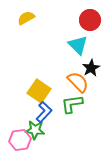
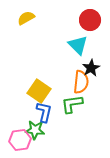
orange semicircle: moved 3 px right; rotated 50 degrees clockwise
blue L-shape: rotated 30 degrees counterclockwise
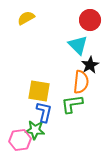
black star: moved 1 px left, 3 px up
yellow square: rotated 25 degrees counterclockwise
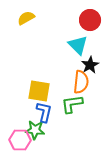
pink hexagon: rotated 10 degrees clockwise
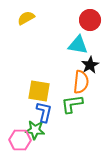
cyan triangle: rotated 35 degrees counterclockwise
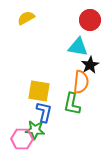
cyan triangle: moved 2 px down
green L-shape: rotated 70 degrees counterclockwise
pink hexagon: moved 2 px right, 1 px up
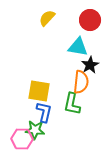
yellow semicircle: moved 21 px right; rotated 18 degrees counterclockwise
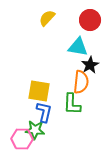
green L-shape: rotated 10 degrees counterclockwise
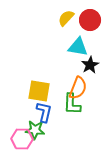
yellow semicircle: moved 19 px right
orange semicircle: moved 3 px left, 6 px down; rotated 15 degrees clockwise
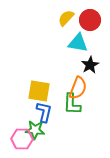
cyan triangle: moved 4 px up
